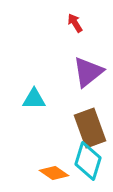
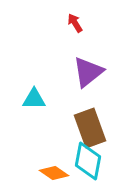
cyan diamond: rotated 6 degrees counterclockwise
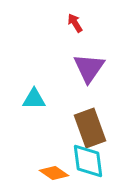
purple triangle: moved 1 px right, 4 px up; rotated 16 degrees counterclockwise
cyan diamond: rotated 18 degrees counterclockwise
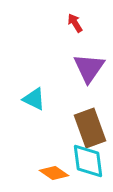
cyan triangle: rotated 25 degrees clockwise
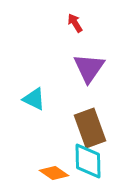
cyan diamond: rotated 6 degrees clockwise
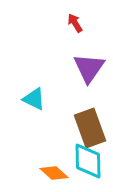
orange diamond: rotated 8 degrees clockwise
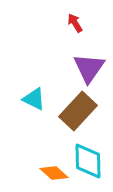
brown rectangle: moved 12 px left, 17 px up; rotated 63 degrees clockwise
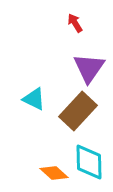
cyan diamond: moved 1 px right, 1 px down
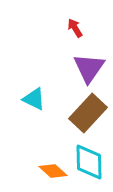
red arrow: moved 5 px down
brown rectangle: moved 10 px right, 2 px down
orange diamond: moved 1 px left, 2 px up
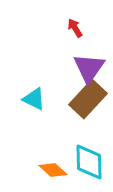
brown rectangle: moved 14 px up
orange diamond: moved 1 px up
